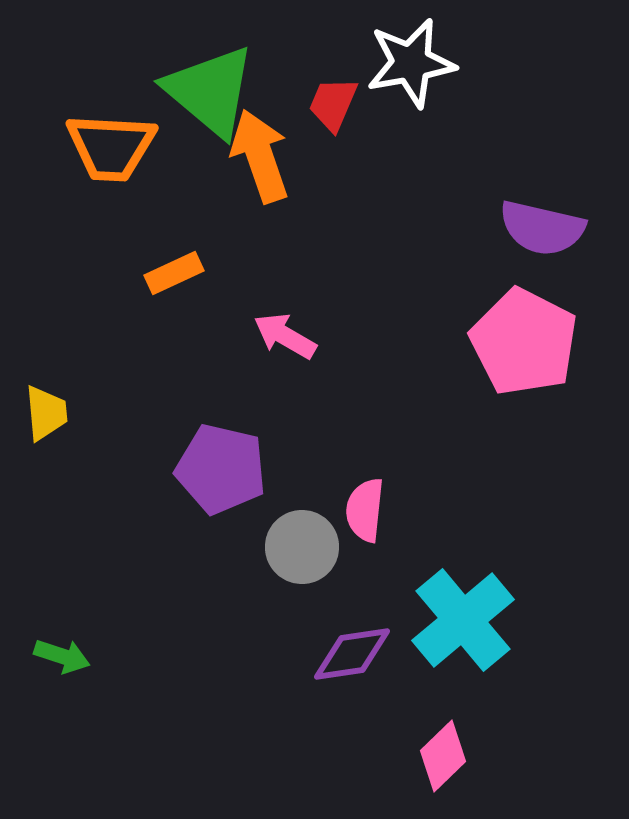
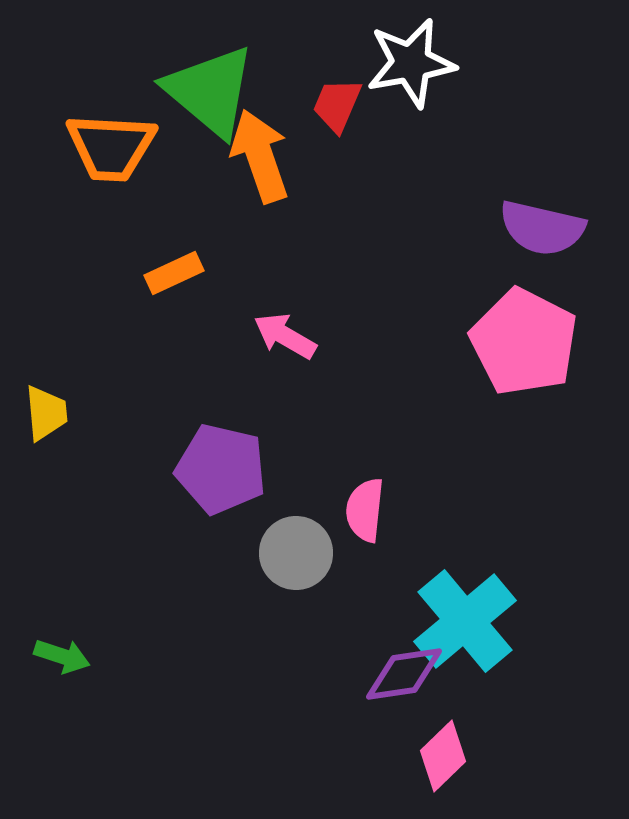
red trapezoid: moved 4 px right, 1 px down
gray circle: moved 6 px left, 6 px down
cyan cross: moved 2 px right, 1 px down
purple diamond: moved 52 px right, 20 px down
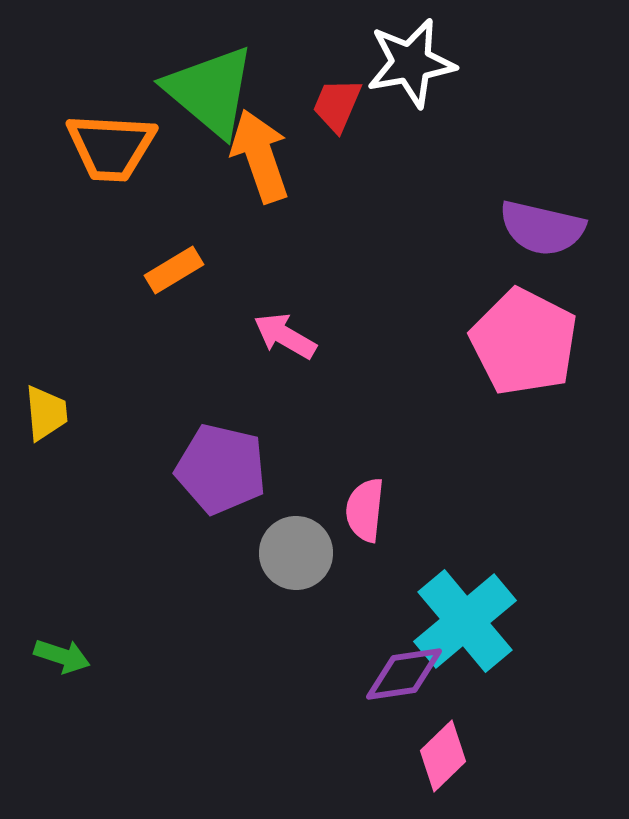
orange rectangle: moved 3 px up; rotated 6 degrees counterclockwise
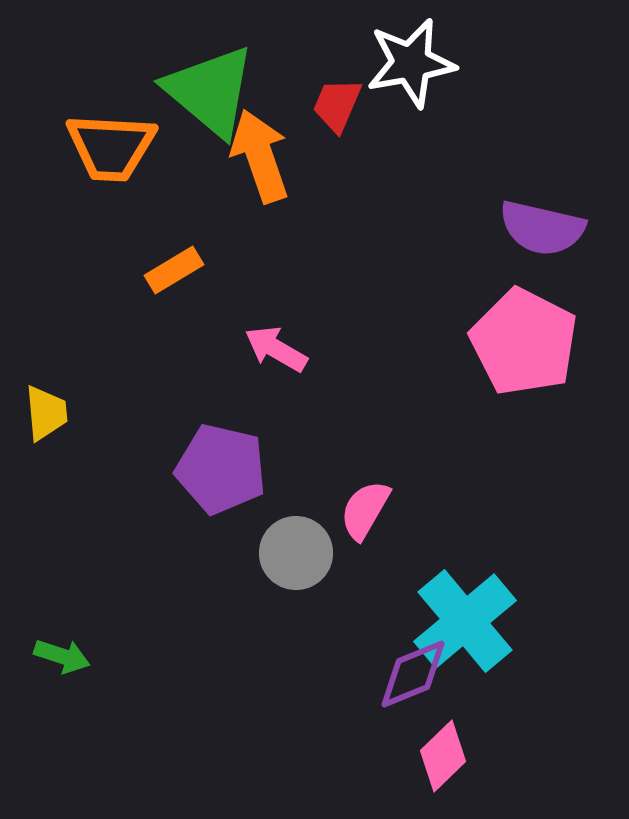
pink arrow: moved 9 px left, 13 px down
pink semicircle: rotated 24 degrees clockwise
purple diamond: moved 9 px right; rotated 14 degrees counterclockwise
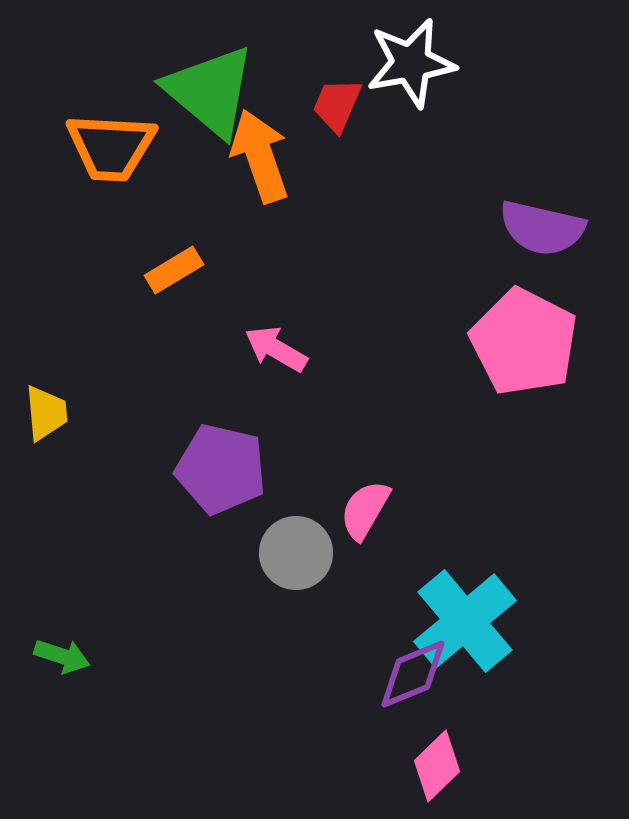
pink diamond: moved 6 px left, 10 px down
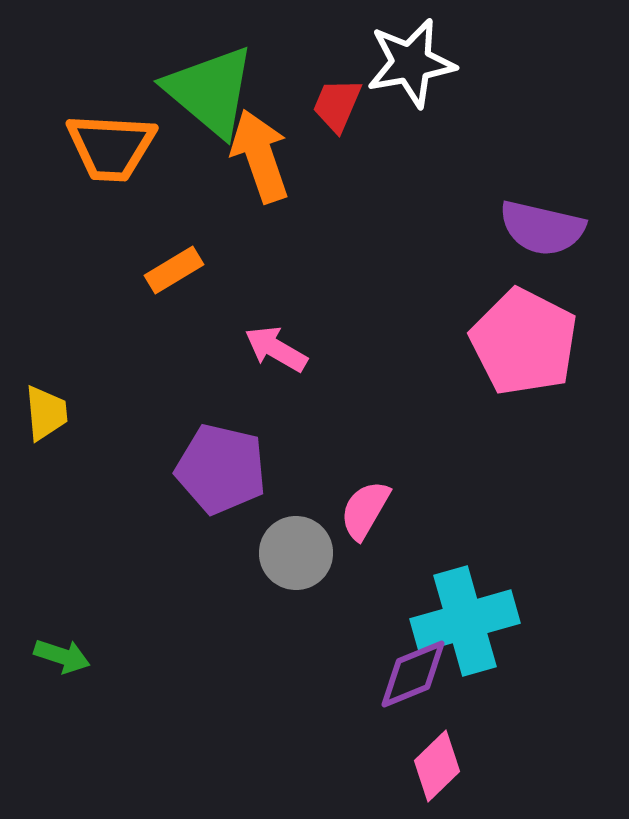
cyan cross: rotated 24 degrees clockwise
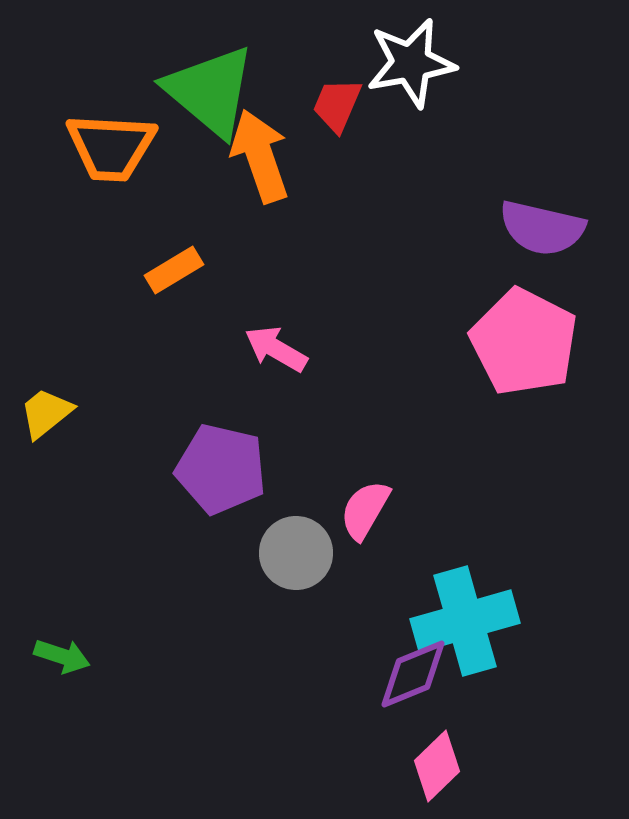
yellow trapezoid: rotated 124 degrees counterclockwise
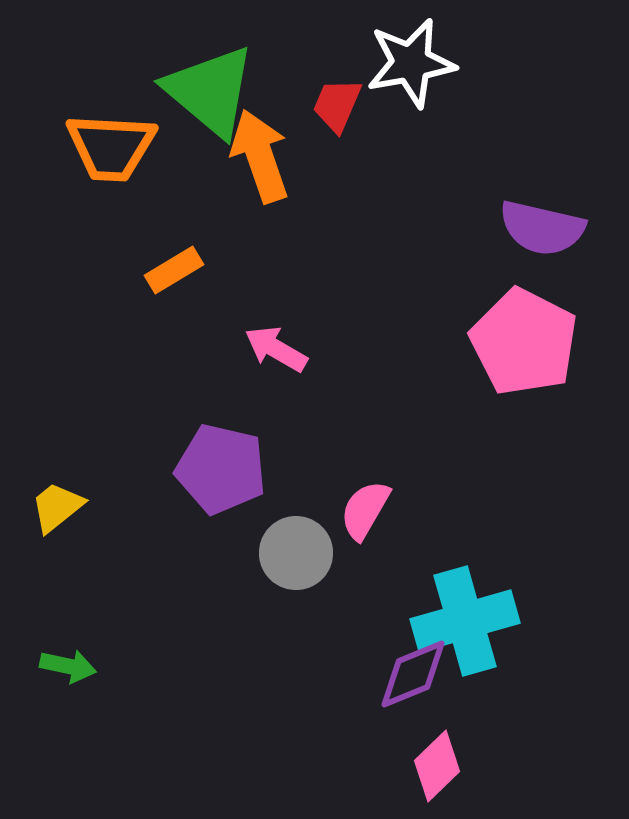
yellow trapezoid: moved 11 px right, 94 px down
green arrow: moved 6 px right, 10 px down; rotated 6 degrees counterclockwise
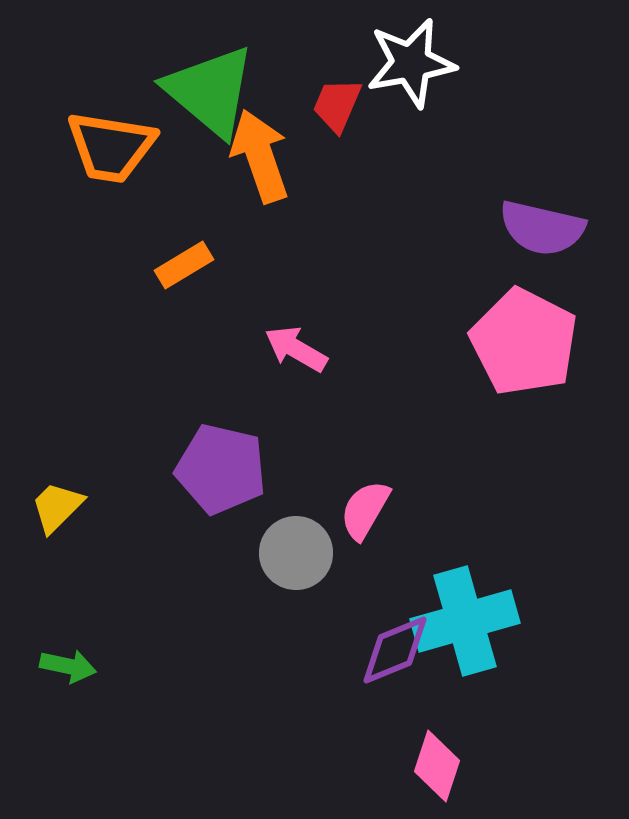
orange trapezoid: rotated 6 degrees clockwise
orange rectangle: moved 10 px right, 5 px up
pink arrow: moved 20 px right
yellow trapezoid: rotated 6 degrees counterclockwise
purple diamond: moved 18 px left, 24 px up
pink diamond: rotated 28 degrees counterclockwise
